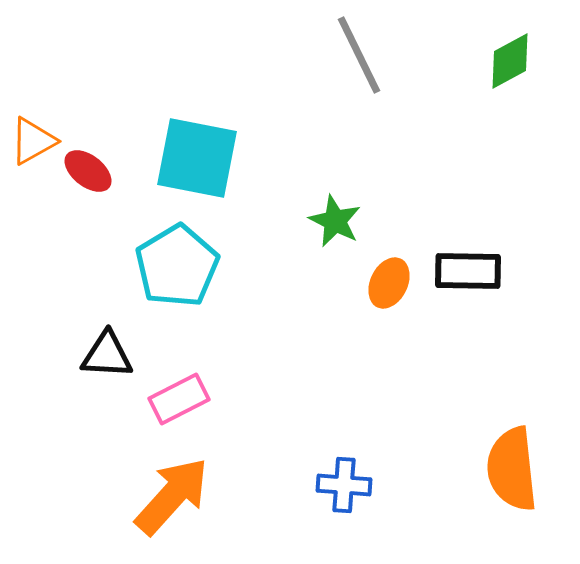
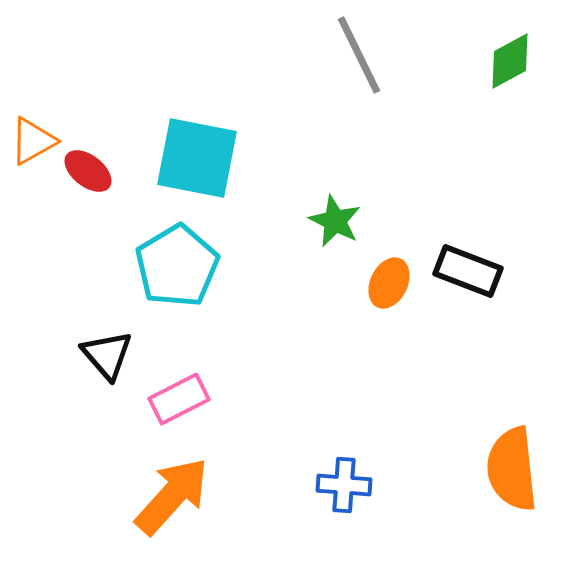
black rectangle: rotated 20 degrees clockwise
black triangle: rotated 46 degrees clockwise
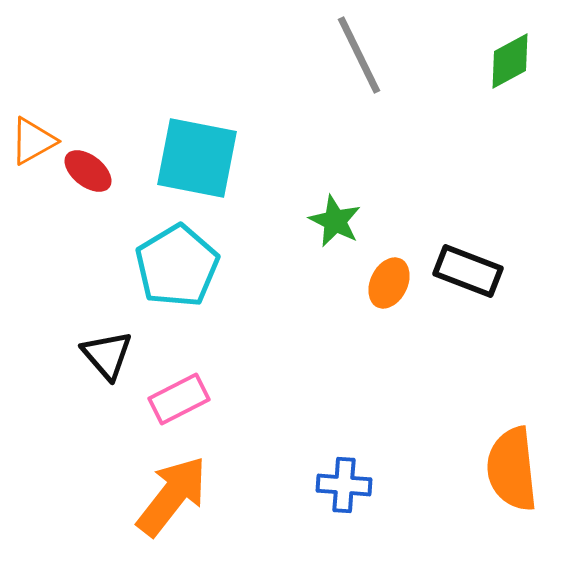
orange arrow: rotated 4 degrees counterclockwise
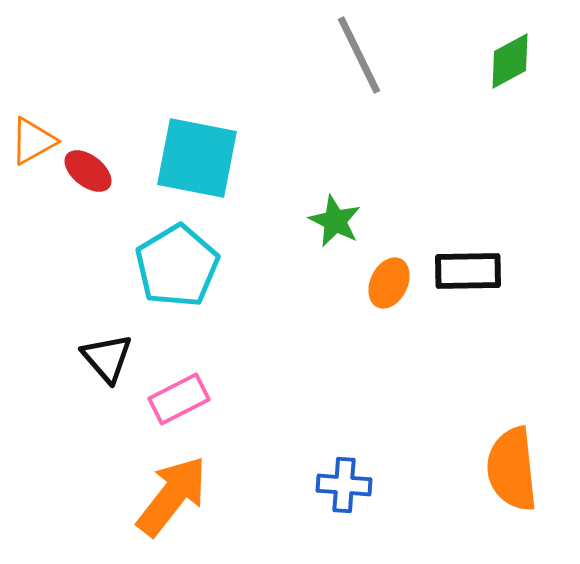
black rectangle: rotated 22 degrees counterclockwise
black triangle: moved 3 px down
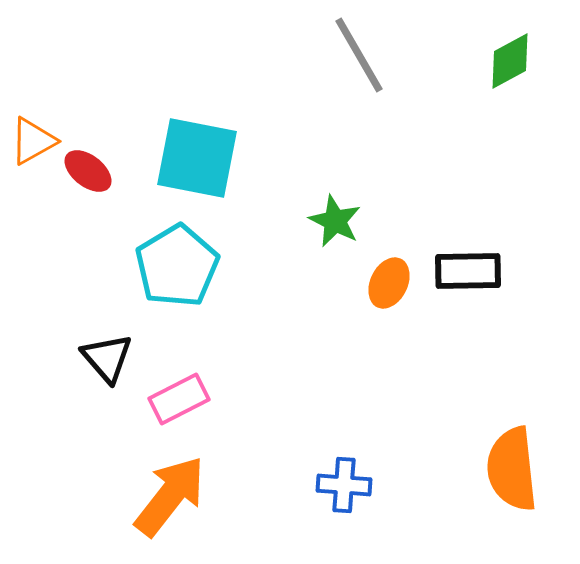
gray line: rotated 4 degrees counterclockwise
orange arrow: moved 2 px left
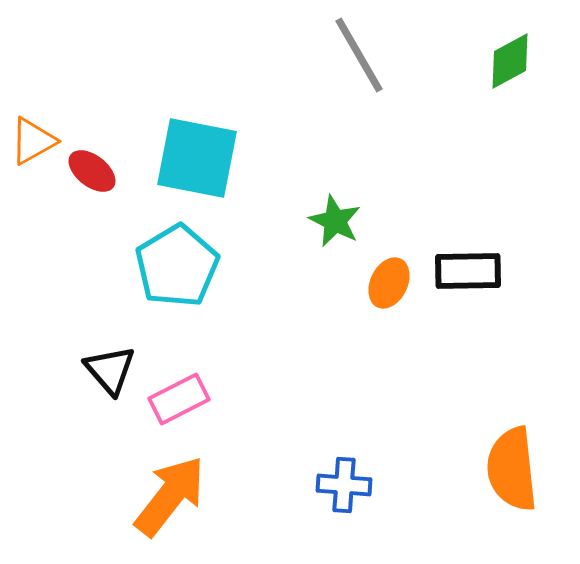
red ellipse: moved 4 px right
black triangle: moved 3 px right, 12 px down
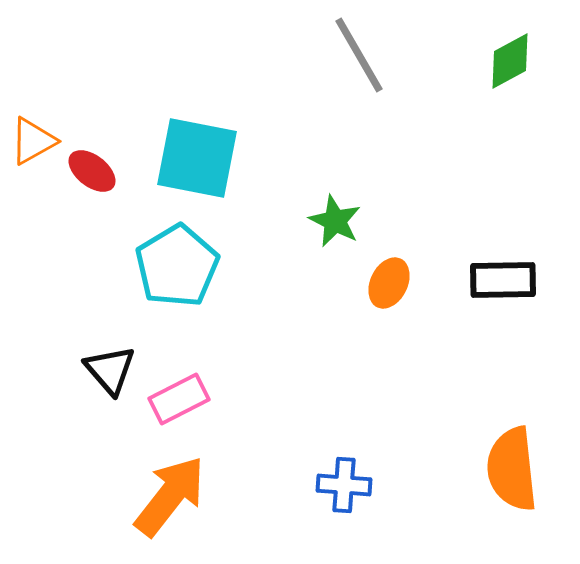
black rectangle: moved 35 px right, 9 px down
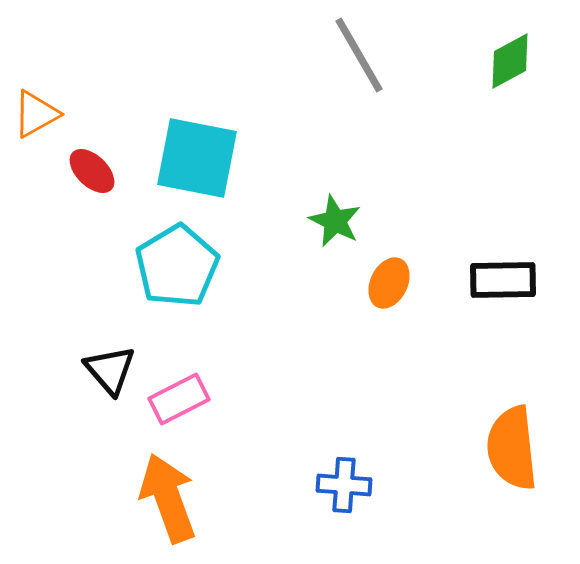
orange triangle: moved 3 px right, 27 px up
red ellipse: rotated 6 degrees clockwise
orange semicircle: moved 21 px up
orange arrow: moved 2 px left, 2 px down; rotated 58 degrees counterclockwise
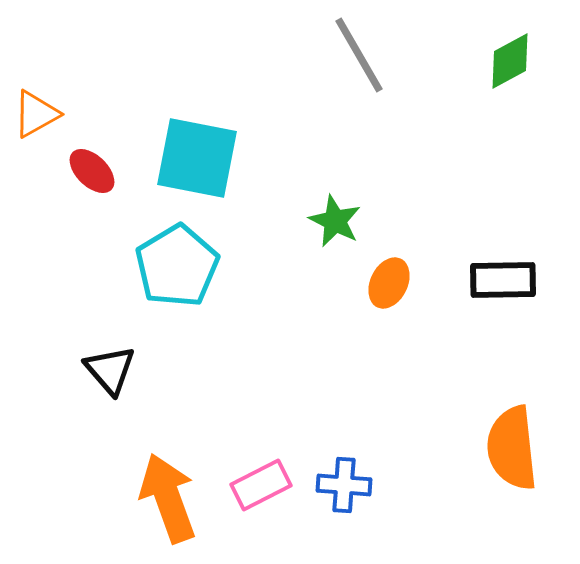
pink rectangle: moved 82 px right, 86 px down
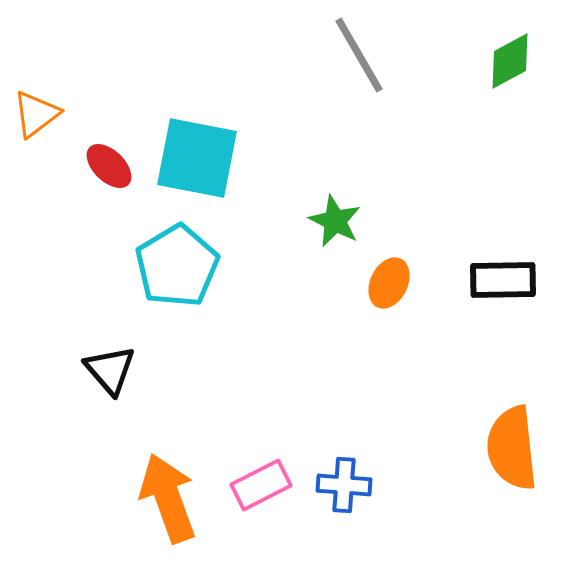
orange triangle: rotated 8 degrees counterclockwise
red ellipse: moved 17 px right, 5 px up
